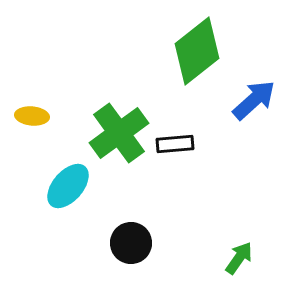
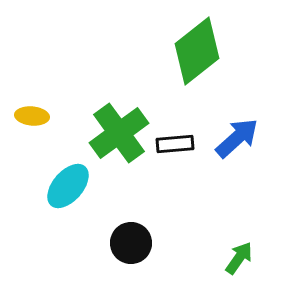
blue arrow: moved 17 px left, 38 px down
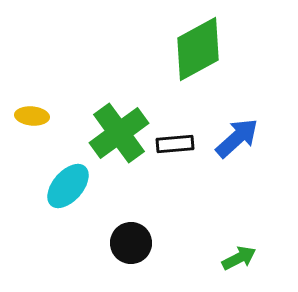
green diamond: moved 1 px right, 2 px up; rotated 10 degrees clockwise
green arrow: rotated 28 degrees clockwise
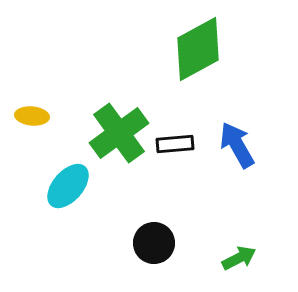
blue arrow: moved 7 px down; rotated 78 degrees counterclockwise
black circle: moved 23 px right
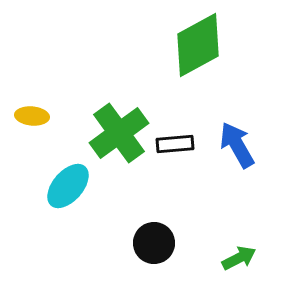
green diamond: moved 4 px up
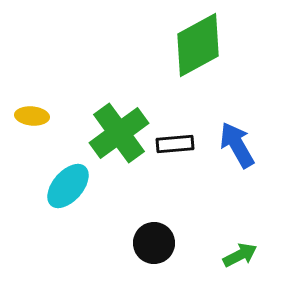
green arrow: moved 1 px right, 3 px up
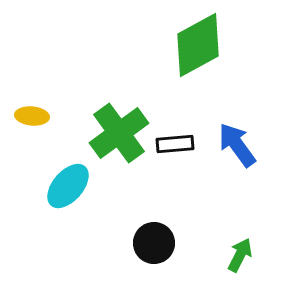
blue arrow: rotated 6 degrees counterclockwise
green arrow: rotated 36 degrees counterclockwise
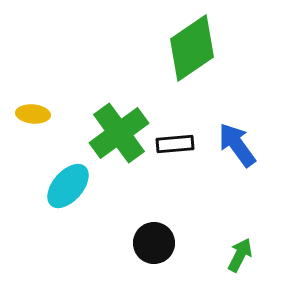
green diamond: moved 6 px left, 3 px down; rotated 6 degrees counterclockwise
yellow ellipse: moved 1 px right, 2 px up
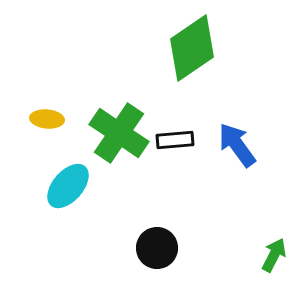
yellow ellipse: moved 14 px right, 5 px down
green cross: rotated 20 degrees counterclockwise
black rectangle: moved 4 px up
black circle: moved 3 px right, 5 px down
green arrow: moved 34 px right
